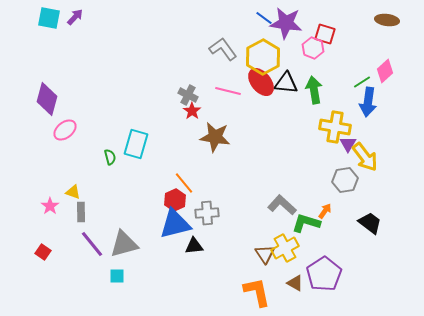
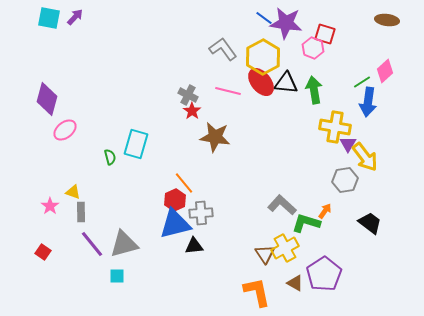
gray cross at (207, 213): moved 6 px left
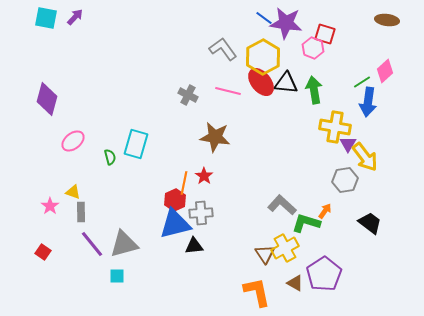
cyan square at (49, 18): moved 3 px left
red star at (192, 111): moved 12 px right, 65 px down
pink ellipse at (65, 130): moved 8 px right, 11 px down
orange line at (184, 183): rotated 50 degrees clockwise
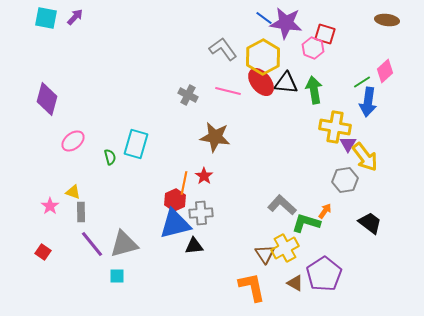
orange L-shape at (257, 292): moved 5 px left, 5 px up
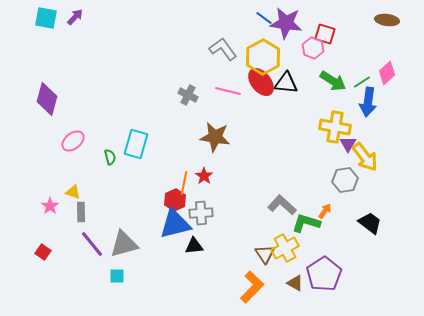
pink diamond at (385, 71): moved 2 px right, 2 px down
green arrow at (314, 90): moved 19 px right, 9 px up; rotated 132 degrees clockwise
orange L-shape at (252, 287): rotated 56 degrees clockwise
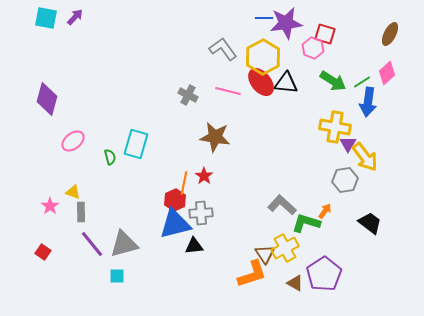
blue line at (264, 18): rotated 36 degrees counterclockwise
brown ellipse at (387, 20): moved 3 px right, 14 px down; rotated 70 degrees counterclockwise
purple star at (286, 23): rotated 16 degrees counterclockwise
orange L-shape at (252, 287): moved 13 px up; rotated 28 degrees clockwise
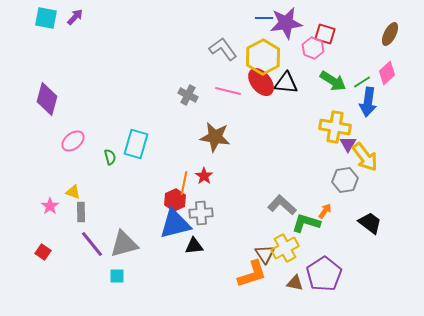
brown triangle at (295, 283): rotated 18 degrees counterclockwise
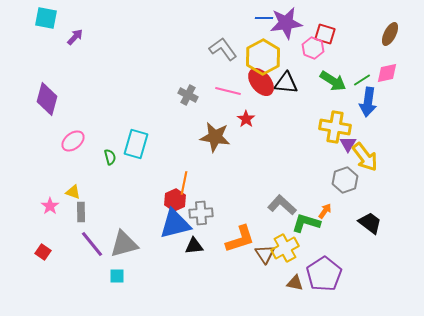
purple arrow at (75, 17): moved 20 px down
pink diamond at (387, 73): rotated 30 degrees clockwise
green line at (362, 82): moved 2 px up
red star at (204, 176): moved 42 px right, 57 px up
gray hexagon at (345, 180): rotated 10 degrees counterclockwise
orange L-shape at (252, 274): moved 12 px left, 35 px up
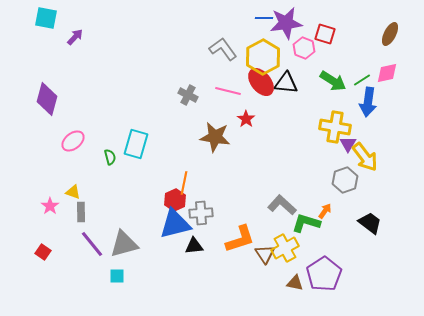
pink hexagon at (313, 48): moved 9 px left
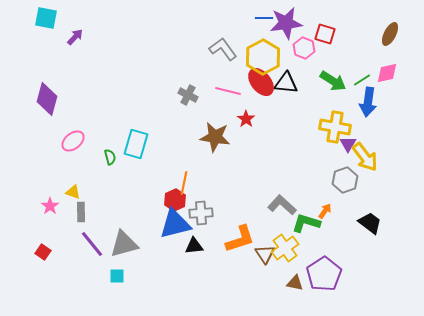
yellow cross at (285, 248): rotated 8 degrees counterclockwise
